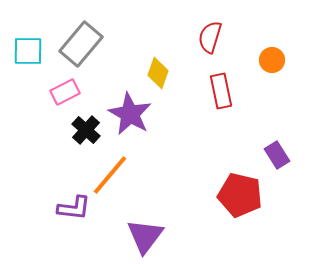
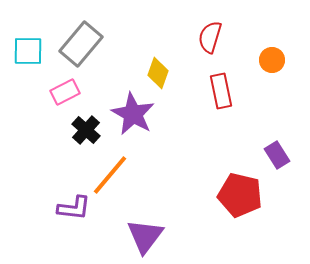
purple star: moved 3 px right
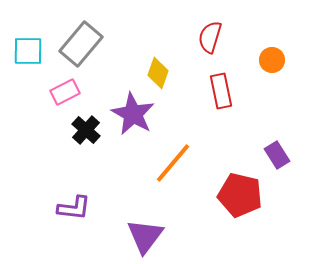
orange line: moved 63 px right, 12 px up
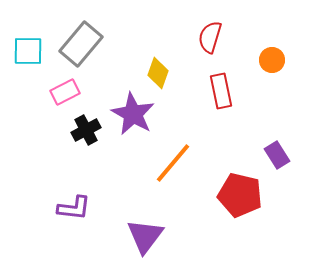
black cross: rotated 20 degrees clockwise
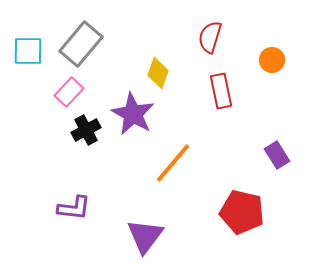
pink rectangle: moved 4 px right; rotated 20 degrees counterclockwise
red pentagon: moved 2 px right, 17 px down
